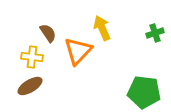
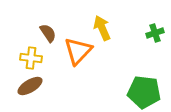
yellow cross: moved 1 px left, 1 px down
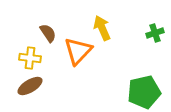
yellow cross: moved 1 px left
green pentagon: rotated 20 degrees counterclockwise
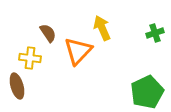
brown ellipse: moved 13 px left; rotated 75 degrees counterclockwise
green pentagon: moved 3 px right; rotated 12 degrees counterclockwise
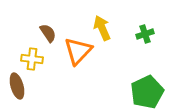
green cross: moved 10 px left, 1 px down
yellow cross: moved 2 px right, 1 px down
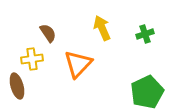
orange triangle: moved 13 px down
yellow cross: rotated 15 degrees counterclockwise
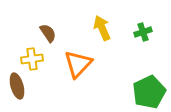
green cross: moved 2 px left, 2 px up
green pentagon: moved 2 px right
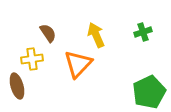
yellow arrow: moved 6 px left, 7 px down
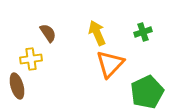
yellow arrow: moved 1 px right, 2 px up
yellow cross: moved 1 px left
orange triangle: moved 32 px right
green pentagon: moved 2 px left
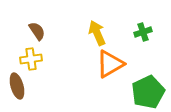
brown semicircle: moved 11 px left, 2 px up
orange triangle: rotated 16 degrees clockwise
green pentagon: moved 1 px right
